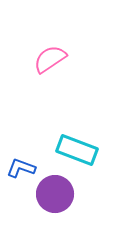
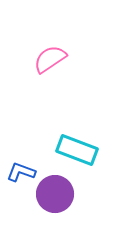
blue L-shape: moved 4 px down
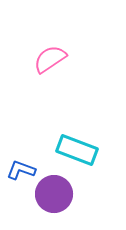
blue L-shape: moved 2 px up
purple circle: moved 1 px left
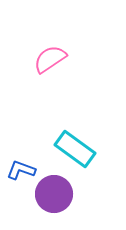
cyan rectangle: moved 2 px left, 1 px up; rotated 15 degrees clockwise
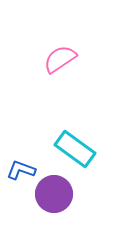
pink semicircle: moved 10 px right
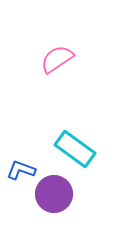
pink semicircle: moved 3 px left
